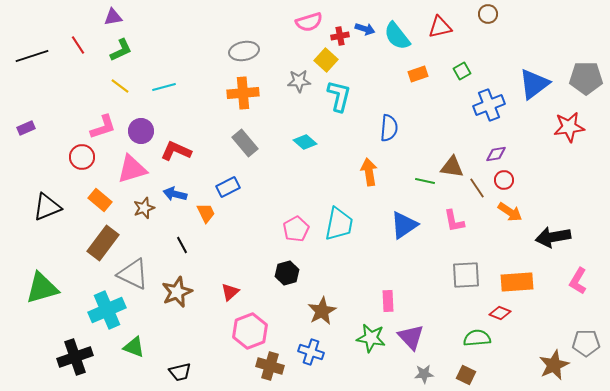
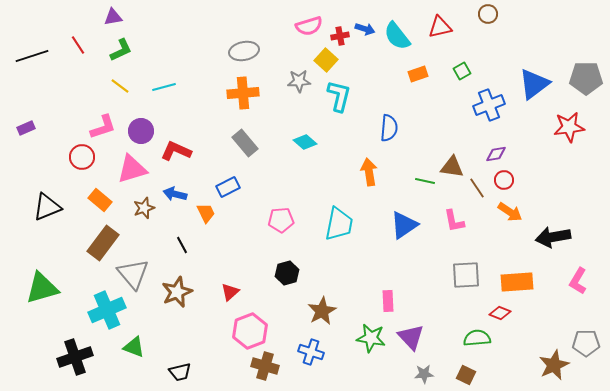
pink semicircle at (309, 22): moved 4 px down
pink pentagon at (296, 229): moved 15 px left, 9 px up; rotated 25 degrees clockwise
gray triangle at (133, 274): rotated 24 degrees clockwise
brown cross at (270, 366): moved 5 px left
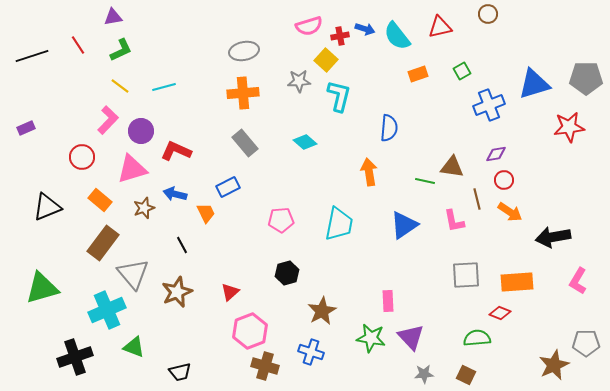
blue triangle at (534, 84): rotated 20 degrees clockwise
pink L-shape at (103, 127): moved 5 px right, 7 px up; rotated 28 degrees counterclockwise
brown line at (477, 188): moved 11 px down; rotated 20 degrees clockwise
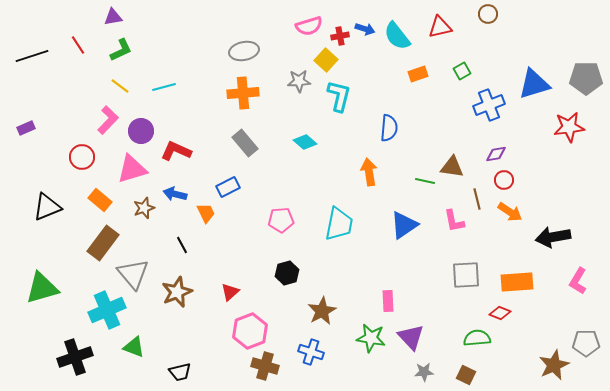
gray star at (424, 374): moved 2 px up
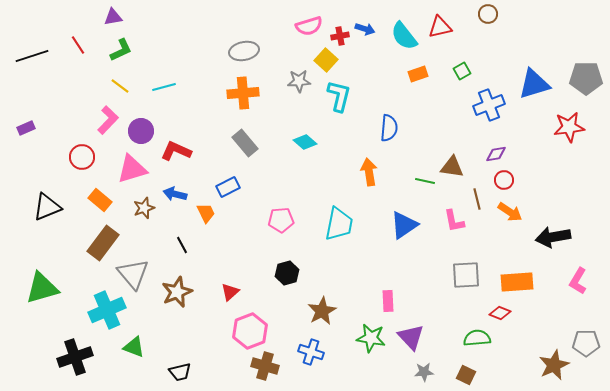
cyan semicircle at (397, 36): moved 7 px right
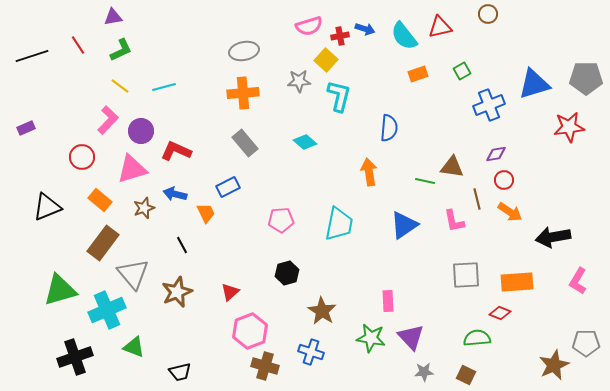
green triangle at (42, 288): moved 18 px right, 2 px down
brown star at (322, 311): rotated 12 degrees counterclockwise
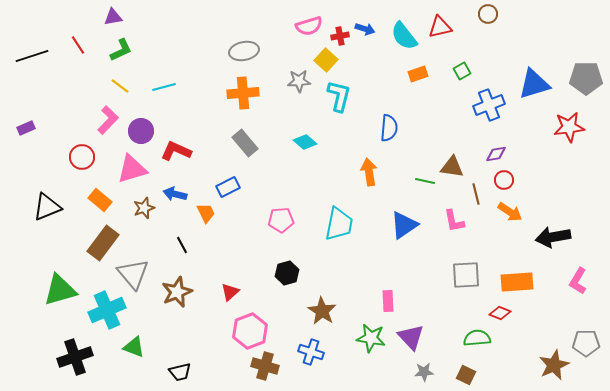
brown line at (477, 199): moved 1 px left, 5 px up
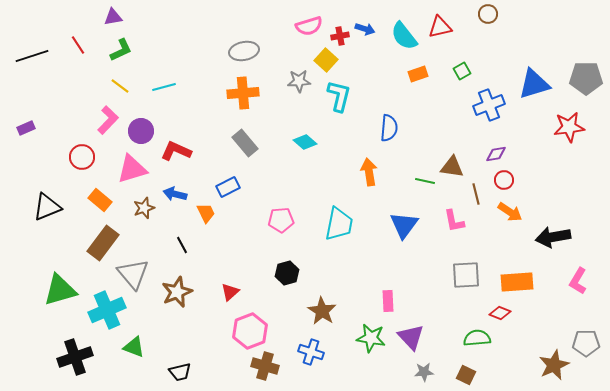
blue triangle at (404, 225): rotated 20 degrees counterclockwise
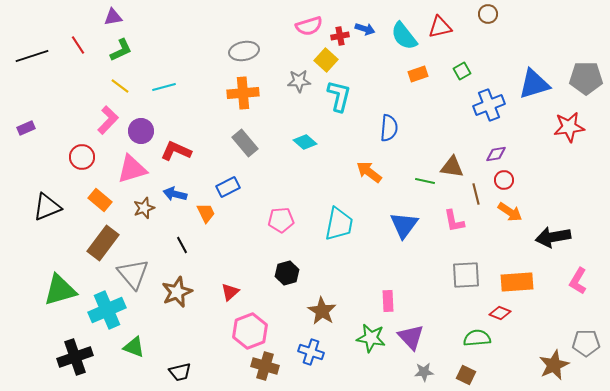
orange arrow at (369, 172): rotated 44 degrees counterclockwise
